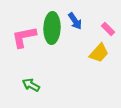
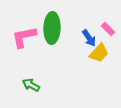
blue arrow: moved 14 px right, 17 px down
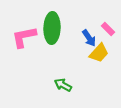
green arrow: moved 32 px right
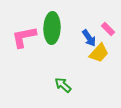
green arrow: rotated 12 degrees clockwise
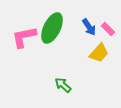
green ellipse: rotated 24 degrees clockwise
blue arrow: moved 11 px up
